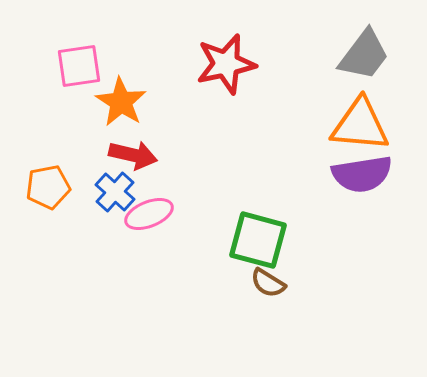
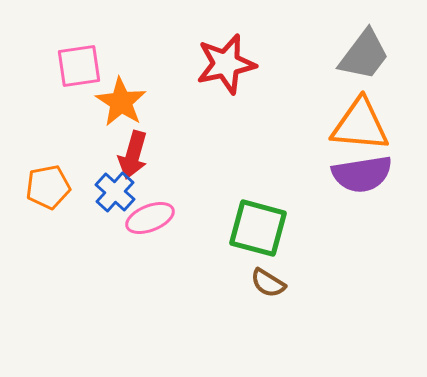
red arrow: rotated 93 degrees clockwise
pink ellipse: moved 1 px right, 4 px down
green square: moved 12 px up
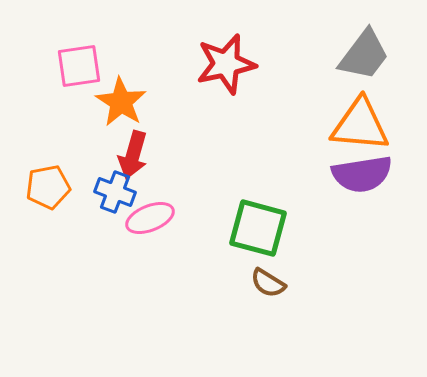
blue cross: rotated 21 degrees counterclockwise
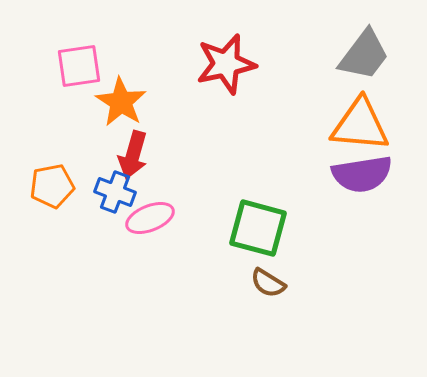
orange pentagon: moved 4 px right, 1 px up
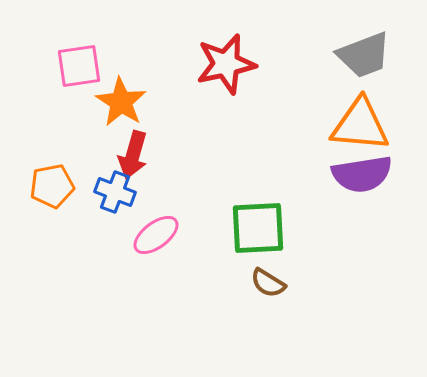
gray trapezoid: rotated 32 degrees clockwise
pink ellipse: moved 6 px right, 17 px down; rotated 15 degrees counterclockwise
green square: rotated 18 degrees counterclockwise
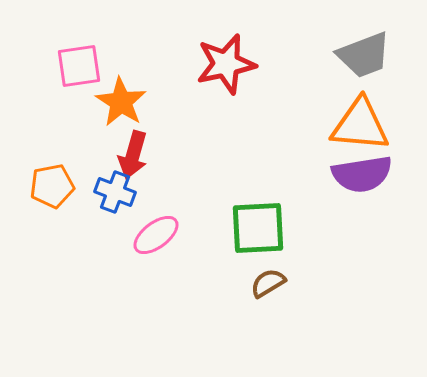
brown semicircle: rotated 117 degrees clockwise
